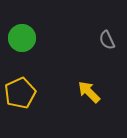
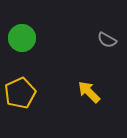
gray semicircle: rotated 36 degrees counterclockwise
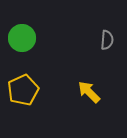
gray semicircle: rotated 114 degrees counterclockwise
yellow pentagon: moved 3 px right, 3 px up
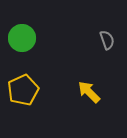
gray semicircle: rotated 24 degrees counterclockwise
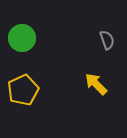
yellow arrow: moved 7 px right, 8 px up
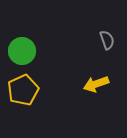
green circle: moved 13 px down
yellow arrow: rotated 65 degrees counterclockwise
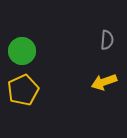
gray semicircle: rotated 24 degrees clockwise
yellow arrow: moved 8 px right, 2 px up
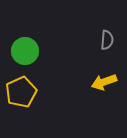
green circle: moved 3 px right
yellow pentagon: moved 2 px left, 2 px down
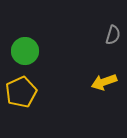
gray semicircle: moved 6 px right, 5 px up; rotated 12 degrees clockwise
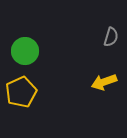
gray semicircle: moved 2 px left, 2 px down
